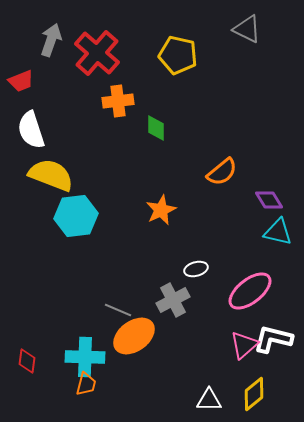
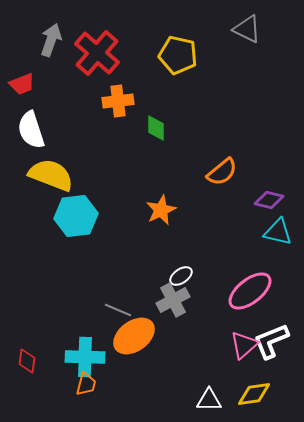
red trapezoid: moved 1 px right, 3 px down
purple diamond: rotated 44 degrees counterclockwise
white ellipse: moved 15 px left, 7 px down; rotated 20 degrees counterclockwise
white L-shape: moved 2 px left, 2 px down; rotated 36 degrees counterclockwise
yellow diamond: rotated 32 degrees clockwise
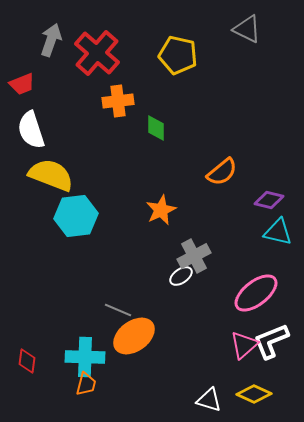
pink ellipse: moved 6 px right, 2 px down
gray cross: moved 21 px right, 44 px up
yellow diamond: rotated 32 degrees clockwise
white triangle: rotated 16 degrees clockwise
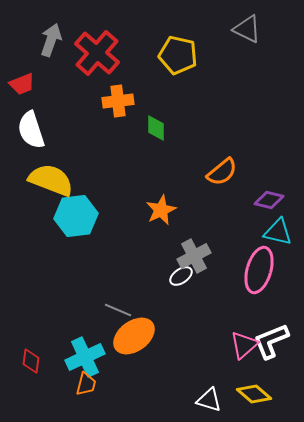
yellow semicircle: moved 5 px down
pink ellipse: moved 3 px right, 23 px up; rotated 36 degrees counterclockwise
cyan cross: rotated 27 degrees counterclockwise
red diamond: moved 4 px right
yellow diamond: rotated 16 degrees clockwise
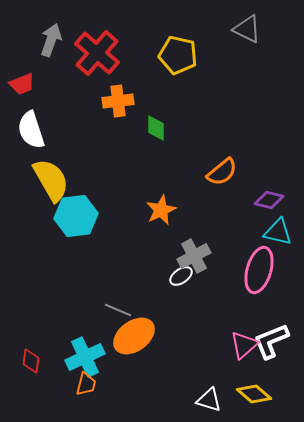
yellow semicircle: rotated 39 degrees clockwise
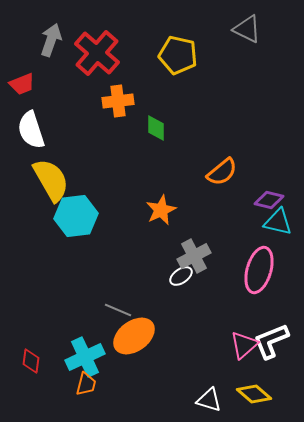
cyan triangle: moved 10 px up
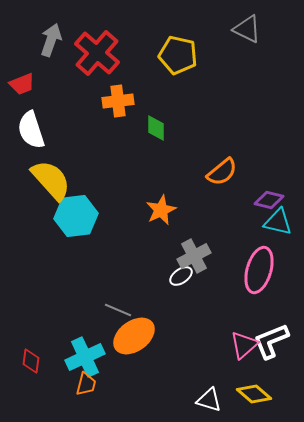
yellow semicircle: rotated 12 degrees counterclockwise
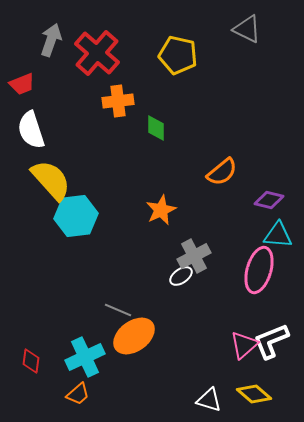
cyan triangle: moved 13 px down; rotated 8 degrees counterclockwise
orange trapezoid: moved 8 px left, 10 px down; rotated 35 degrees clockwise
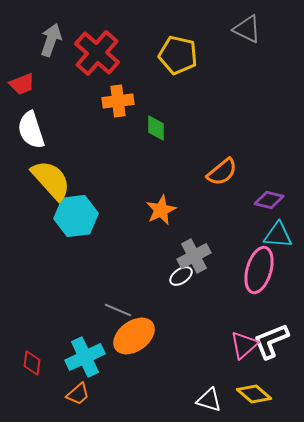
red diamond: moved 1 px right, 2 px down
